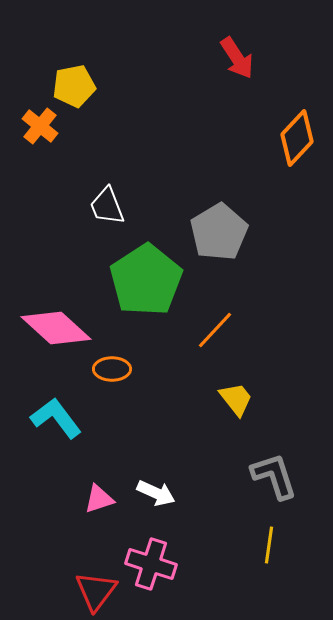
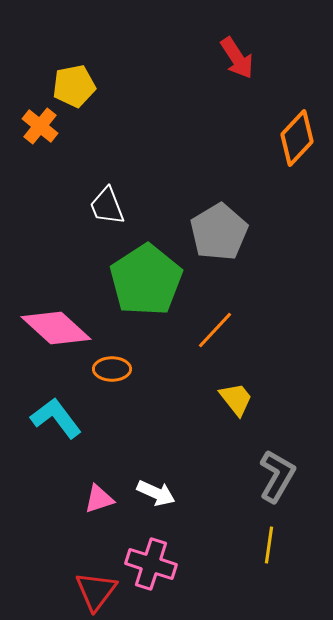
gray L-shape: moved 3 px right; rotated 48 degrees clockwise
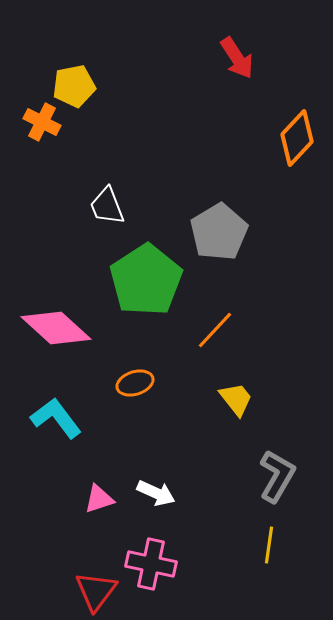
orange cross: moved 2 px right, 4 px up; rotated 12 degrees counterclockwise
orange ellipse: moved 23 px right, 14 px down; rotated 18 degrees counterclockwise
pink cross: rotated 6 degrees counterclockwise
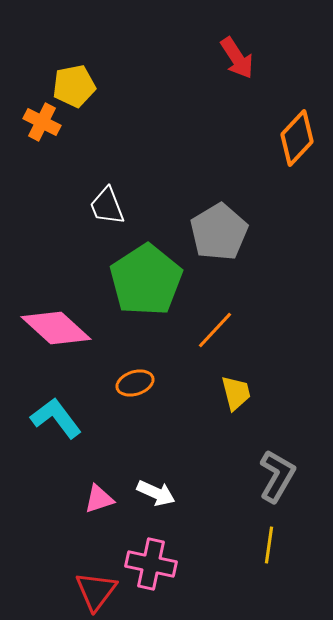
yellow trapezoid: moved 6 px up; rotated 24 degrees clockwise
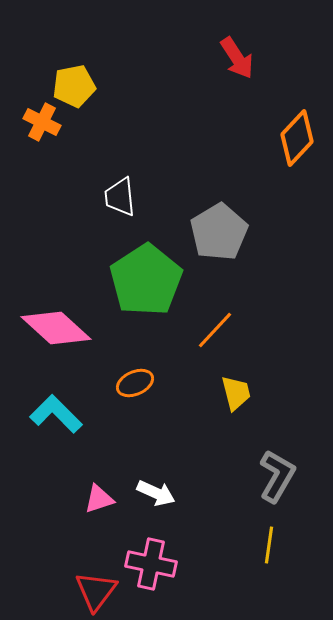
white trapezoid: moved 13 px right, 9 px up; rotated 15 degrees clockwise
orange ellipse: rotated 6 degrees counterclockwise
cyan L-shape: moved 4 px up; rotated 8 degrees counterclockwise
